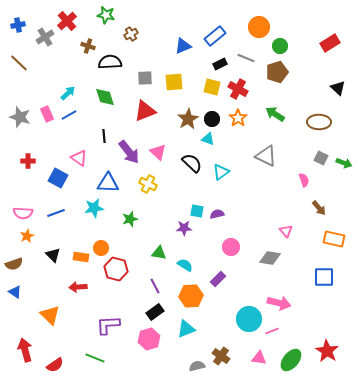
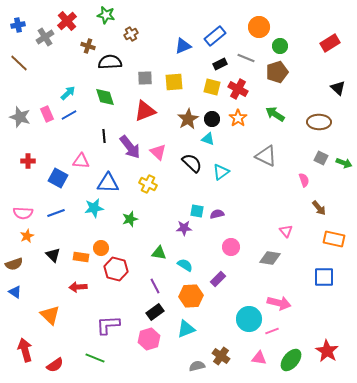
purple arrow at (129, 152): moved 1 px right, 5 px up
pink triangle at (79, 158): moved 2 px right, 3 px down; rotated 30 degrees counterclockwise
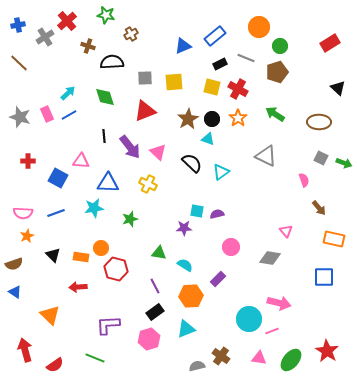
black semicircle at (110, 62): moved 2 px right
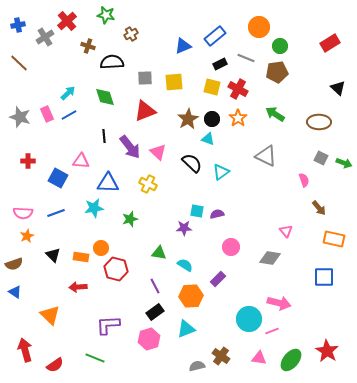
brown pentagon at (277, 72): rotated 10 degrees clockwise
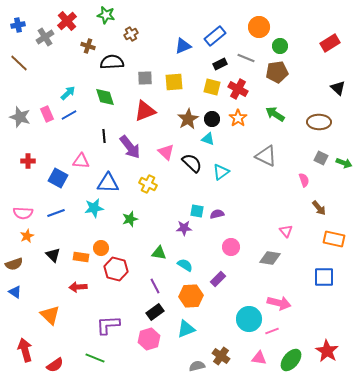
pink triangle at (158, 152): moved 8 px right
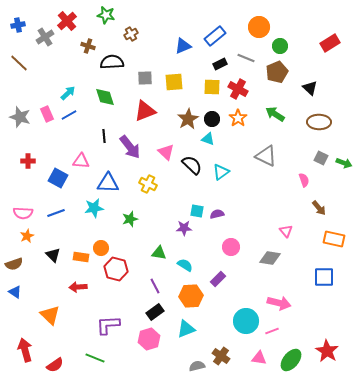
brown pentagon at (277, 72): rotated 15 degrees counterclockwise
yellow square at (212, 87): rotated 12 degrees counterclockwise
black triangle at (338, 88): moved 28 px left
black semicircle at (192, 163): moved 2 px down
cyan circle at (249, 319): moved 3 px left, 2 px down
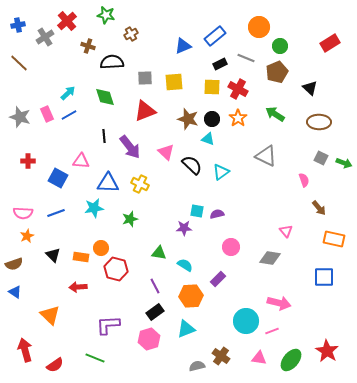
brown star at (188, 119): rotated 25 degrees counterclockwise
yellow cross at (148, 184): moved 8 px left
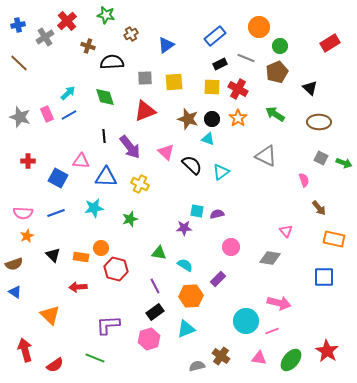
blue triangle at (183, 46): moved 17 px left, 1 px up; rotated 12 degrees counterclockwise
blue triangle at (108, 183): moved 2 px left, 6 px up
